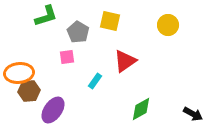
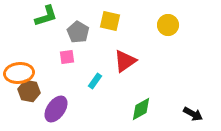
brown hexagon: rotated 15 degrees clockwise
purple ellipse: moved 3 px right, 1 px up
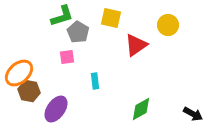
green L-shape: moved 16 px right
yellow square: moved 1 px right, 3 px up
red triangle: moved 11 px right, 16 px up
orange ellipse: rotated 36 degrees counterclockwise
cyan rectangle: rotated 42 degrees counterclockwise
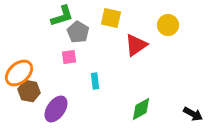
pink square: moved 2 px right
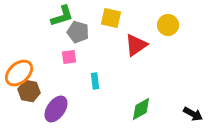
gray pentagon: rotated 15 degrees counterclockwise
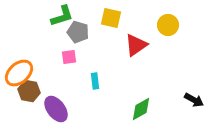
purple ellipse: rotated 72 degrees counterclockwise
black arrow: moved 1 px right, 14 px up
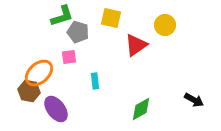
yellow circle: moved 3 px left
orange ellipse: moved 20 px right
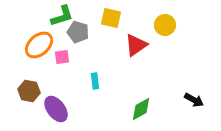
pink square: moved 7 px left
orange ellipse: moved 28 px up
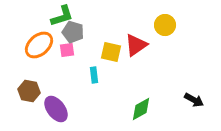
yellow square: moved 34 px down
gray pentagon: moved 5 px left
pink square: moved 5 px right, 7 px up
cyan rectangle: moved 1 px left, 6 px up
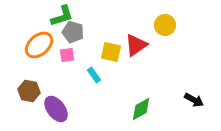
pink square: moved 5 px down
cyan rectangle: rotated 28 degrees counterclockwise
